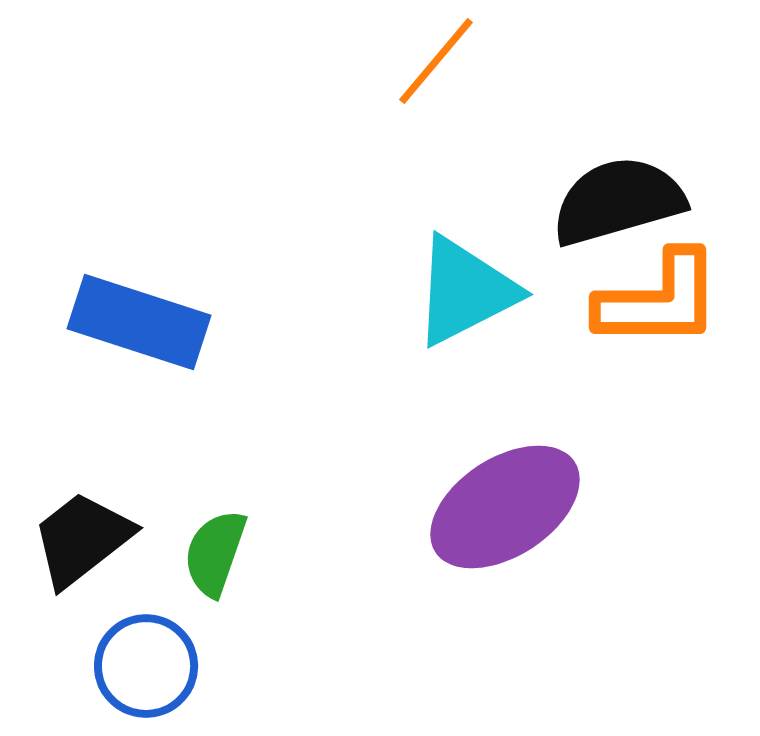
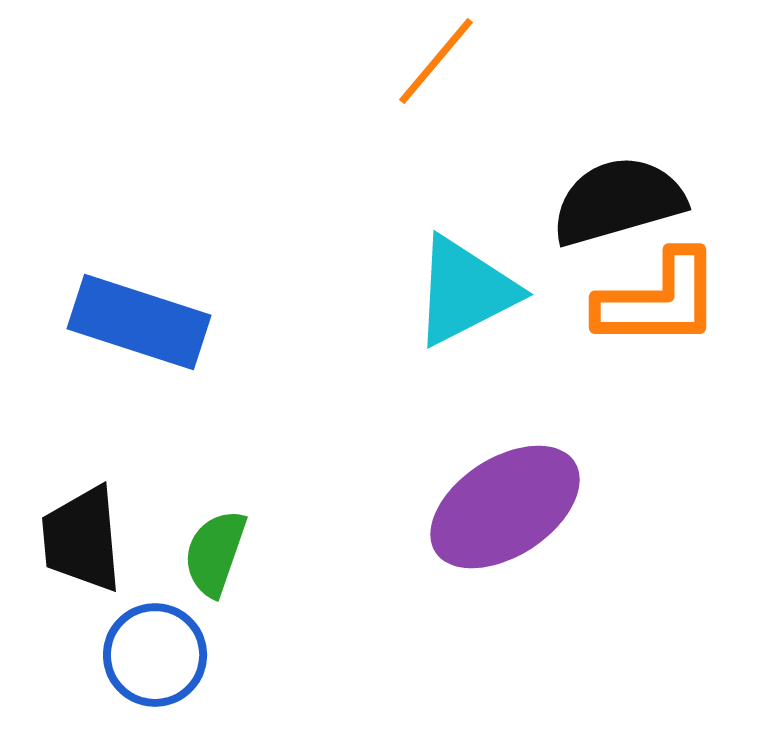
black trapezoid: rotated 57 degrees counterclockwise
blue circle: moved 9 px right, 11 px up
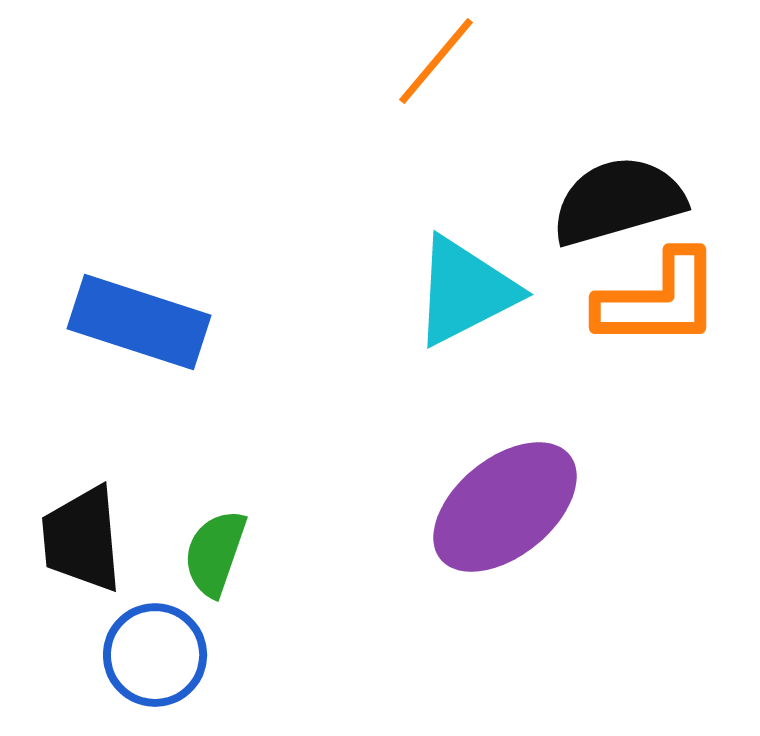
purple ellipse: rotated 6 degrees counterclockwise
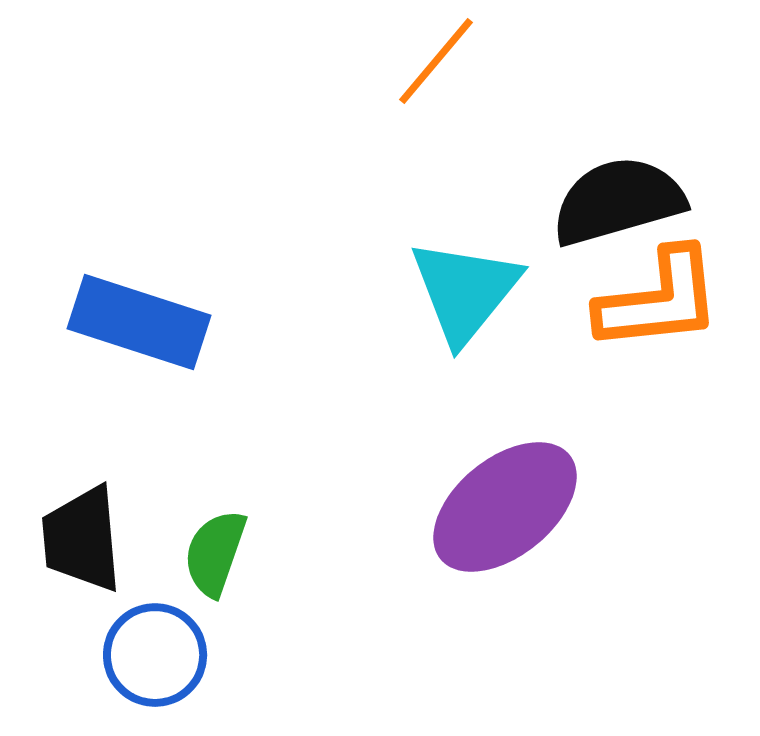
cyan triangle: rotated 24 degrees counterclockwise
orange L-shape: rotated 6 degrees counterclockwise
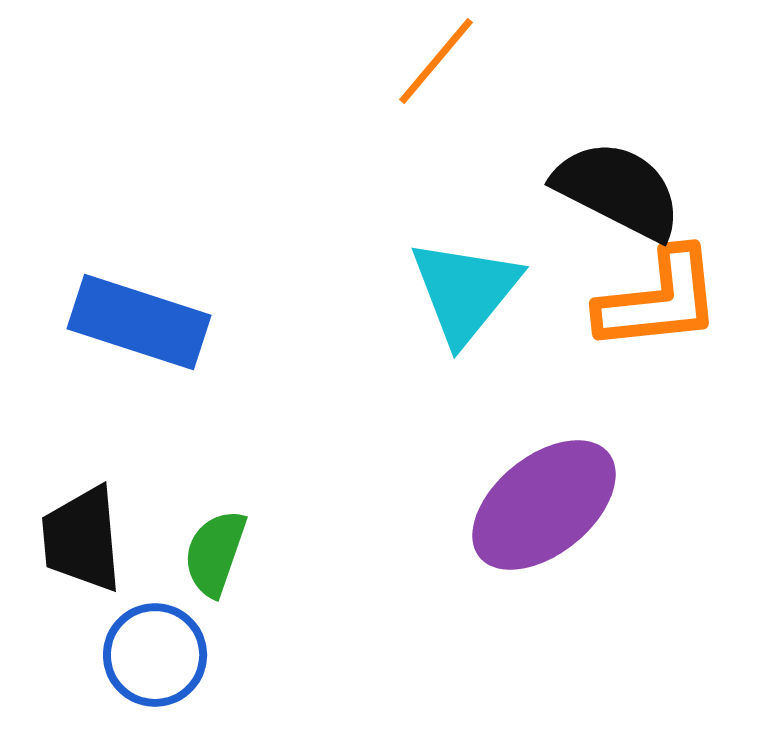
black semicircle: moved 11 px up; rotated 43 degrees clockwise
purple ellipse: moved 39 px right, 2 px up
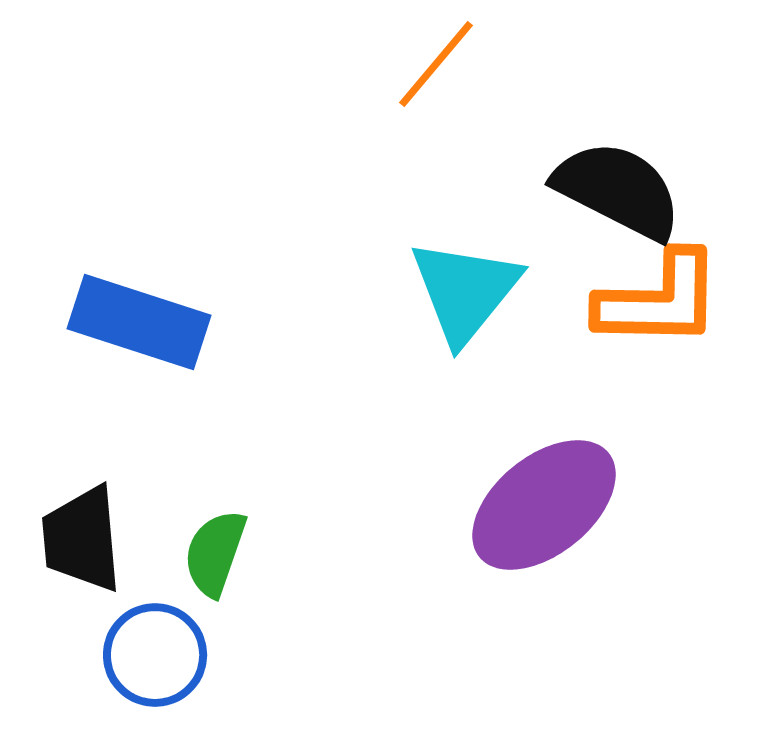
orange line: moved 3 px down
orange L-shape: rotated 7 degrees clockwise
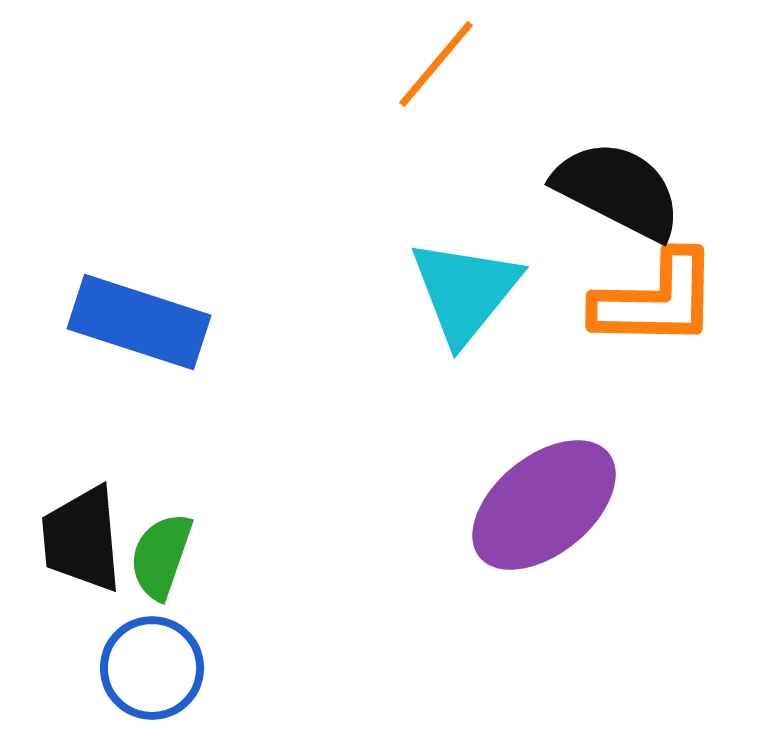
orange L-shape: moved 3 px left
green semicircle: moved 54 px left, 3 px down
blue circle: moved 3 px left, 13 px down
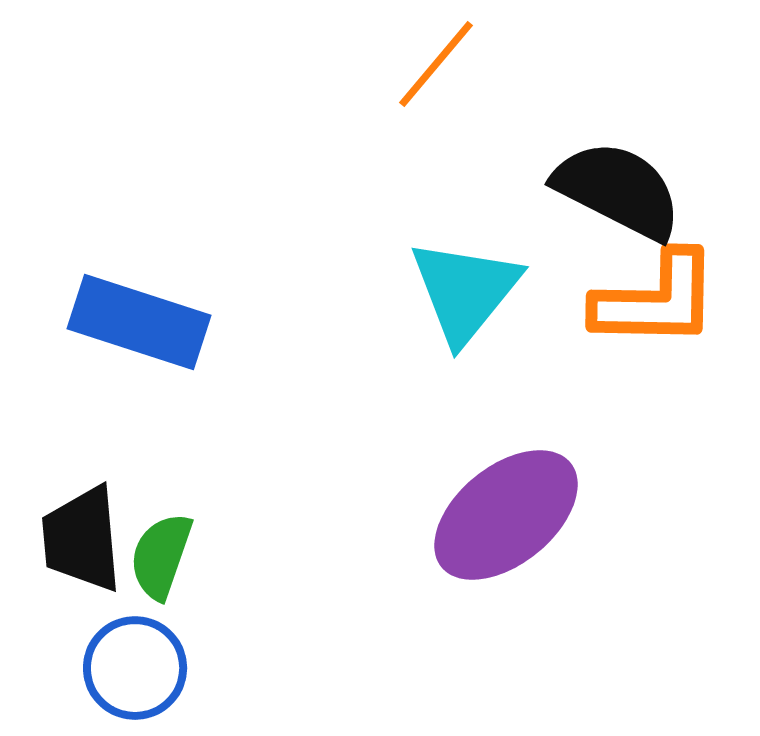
purple ellipse: moved 38 px left, 10 px down
blue circle: moved 17 px left
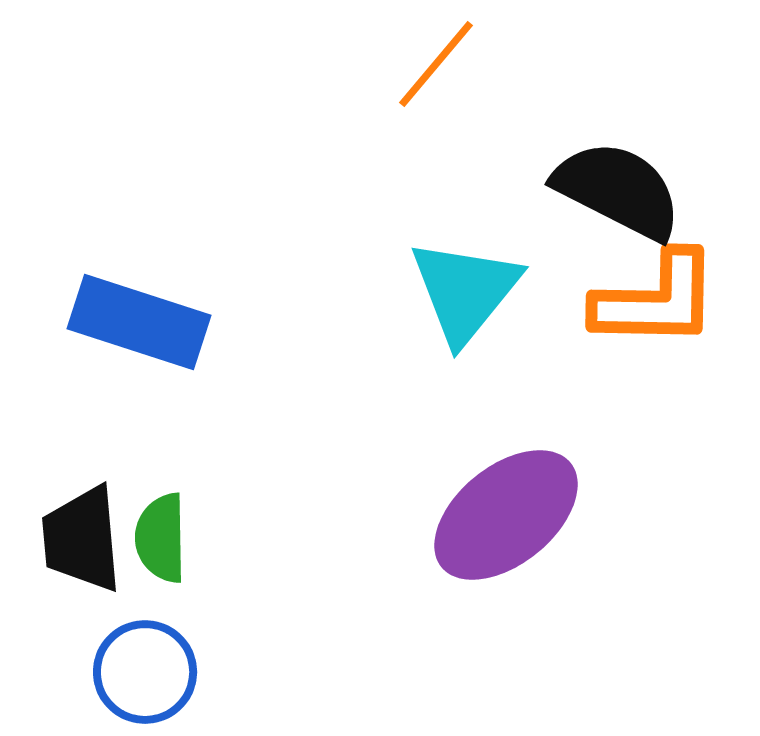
green semicircle: moved 18 px up; rotated 20 degrees counterclockwise
blue circle: moved 10 px right, 4 px down
